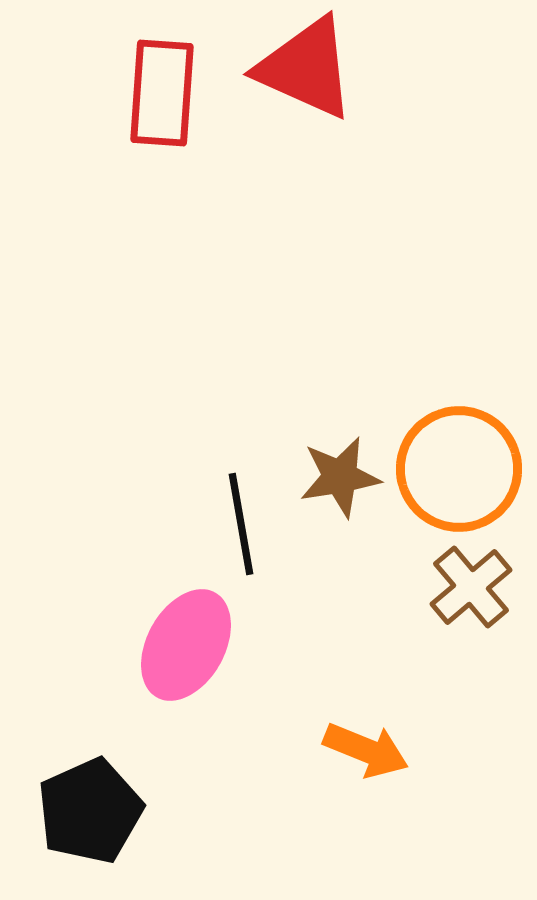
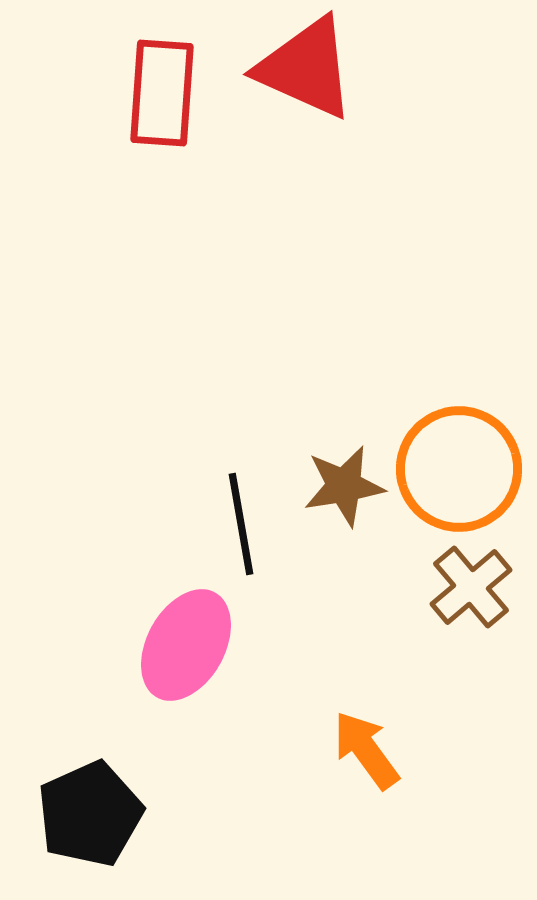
brown star: moved 4 px right, 9 px down
orange arrow: rotated 148 degrees counterclockwise
black pentagon: moved 3 px down
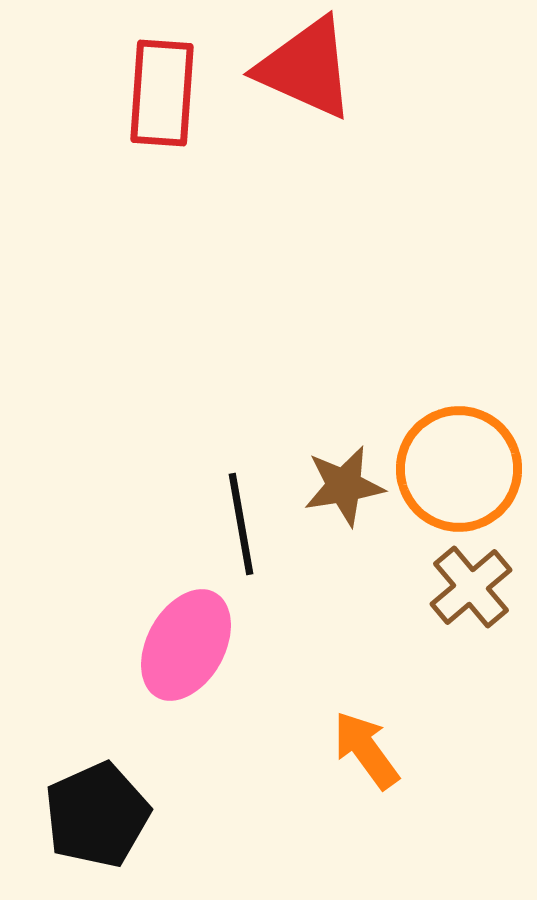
black pentagon: moved 7 px right, 1 px down
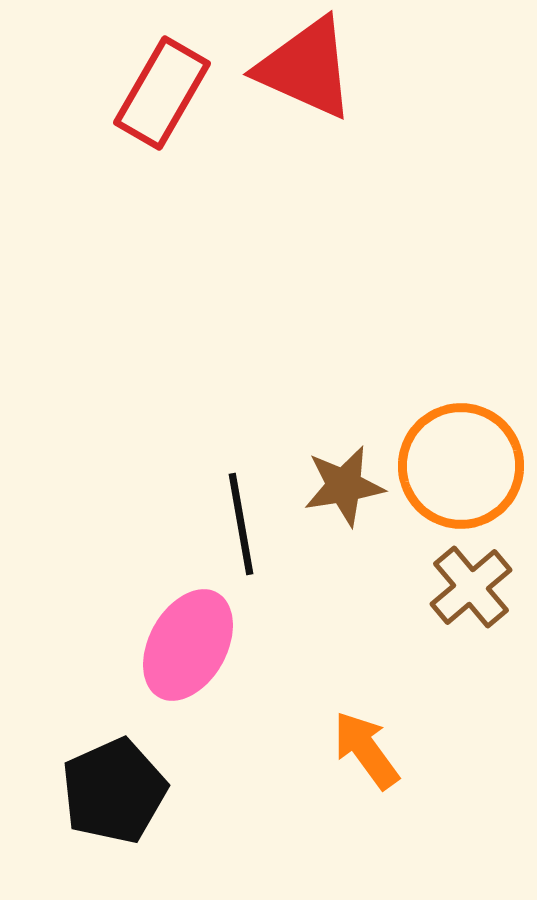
red rectangle: rotated 26 degrees clockwise
orange circle: moved 2 px right, 3 px up
pink ellipse: moved 2 px right
black pentagon: moved 17 px right, 24 px up
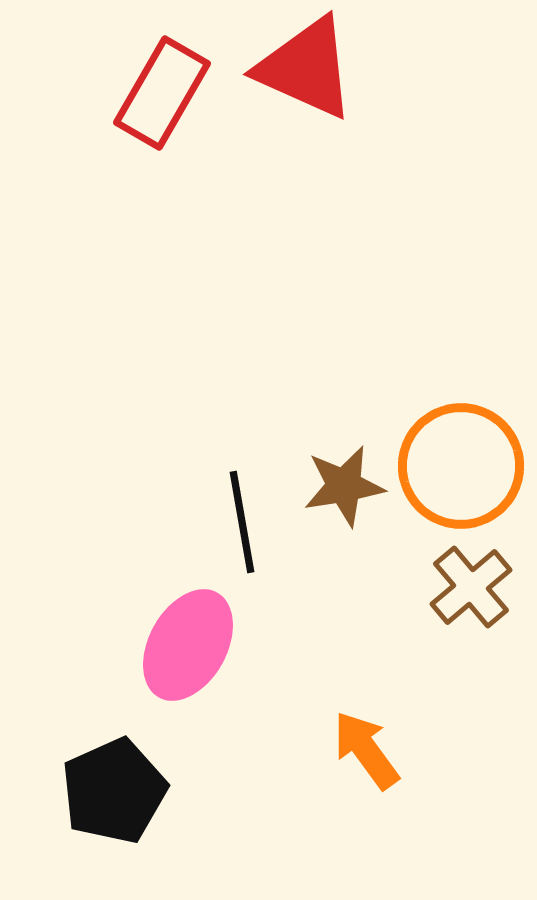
black line: moved 1 px right, 2 px up
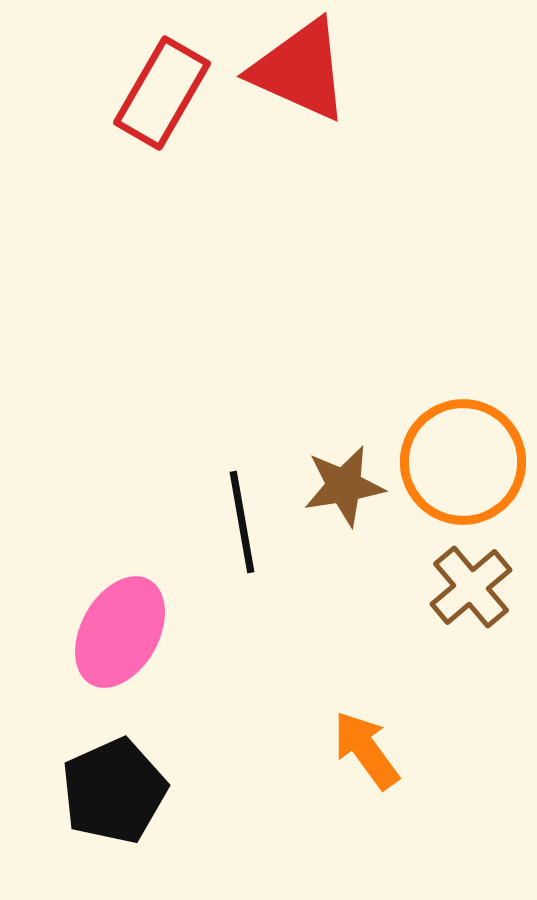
red triangle: moved 6 px left, 2 px down
orange circle: moved 2 px right, 4 px up
pink ellipse: moved 68 px left, 13 px up
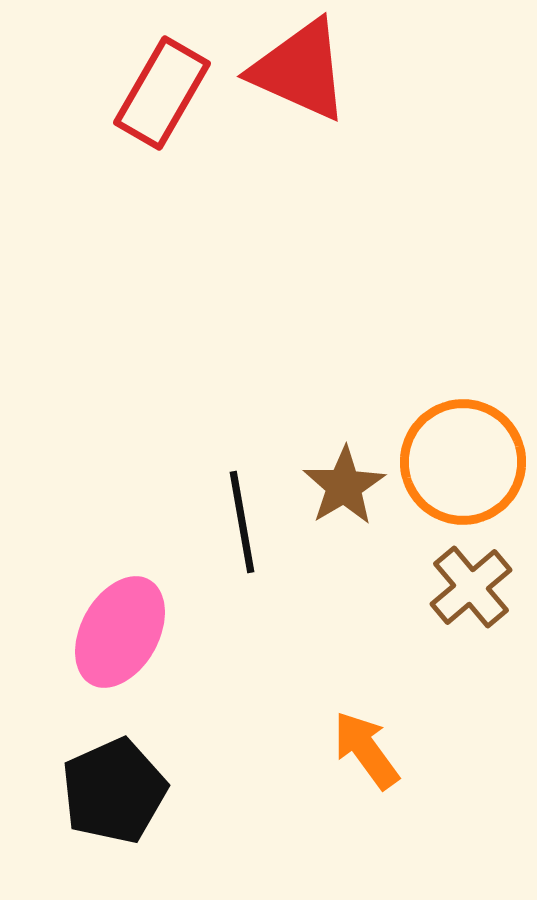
brown star: rotated 22 degrees counterclockwise
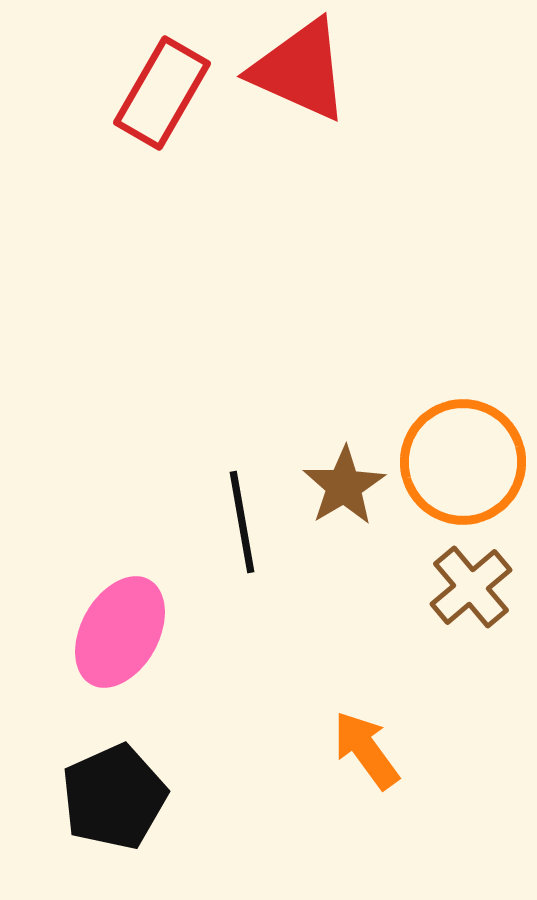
black pentagon: moved 6 px down
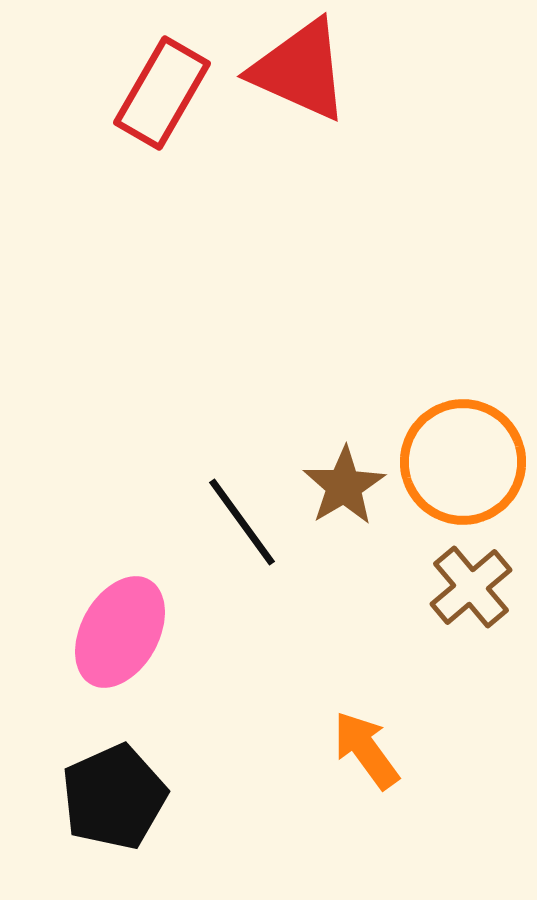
black line: rotated 26 degrees counterclockwise
